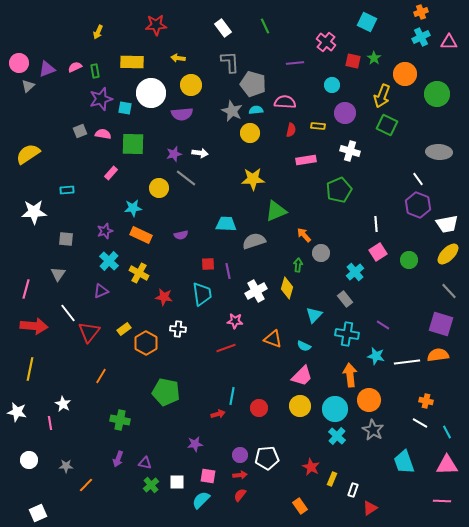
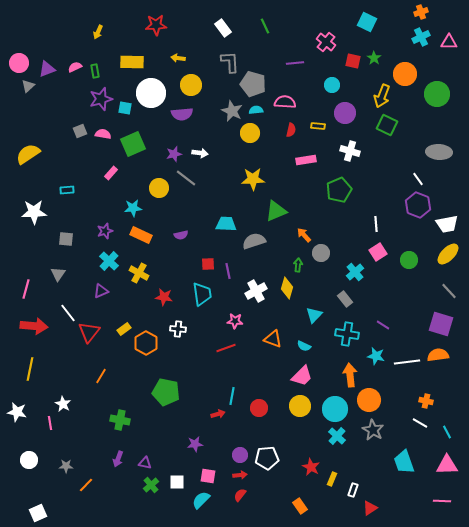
green square at (133, 144): rotated 25 degrees counterclockwise
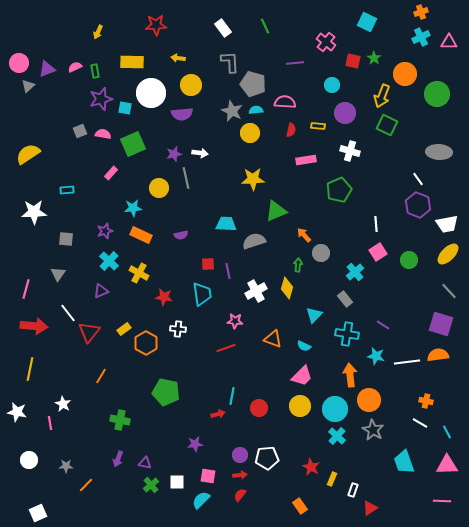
gray line at (186, 178): rotated 40 degrees clockwise
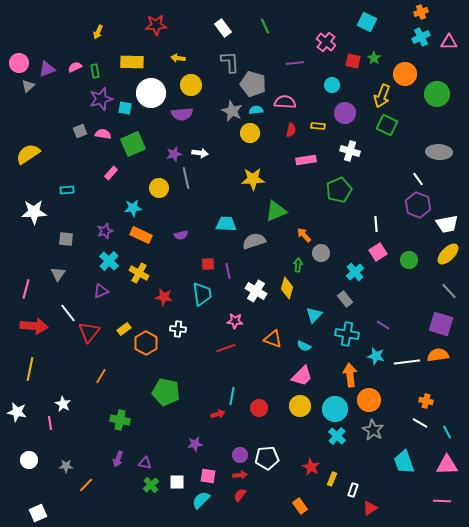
white cross at (256, 291): rotated 30 degrees counterclockwise
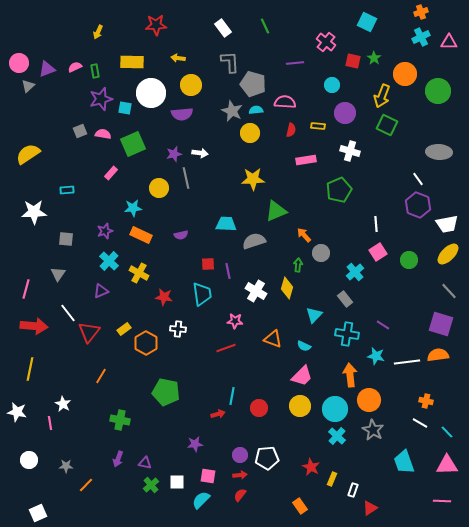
green circle at (437, 94): moved 1 px right, 3 px up
cyan line at (447, 432): rotated 16 degrees counterclockwise
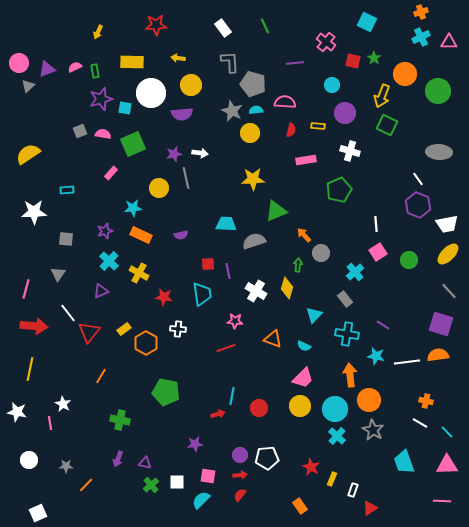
pink trapezoid at (302, 376): moved 1 px right, 2 px down
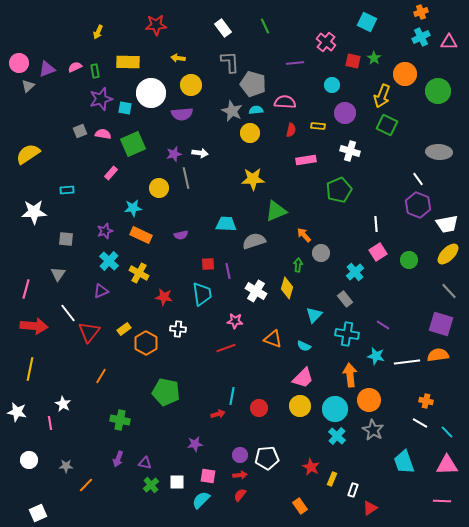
yellow rectangle at (132, 62): moved 4 px left
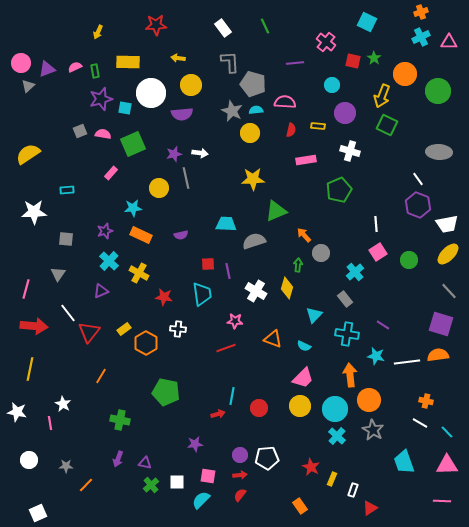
pink circle at (19, 63): moved 2 px right
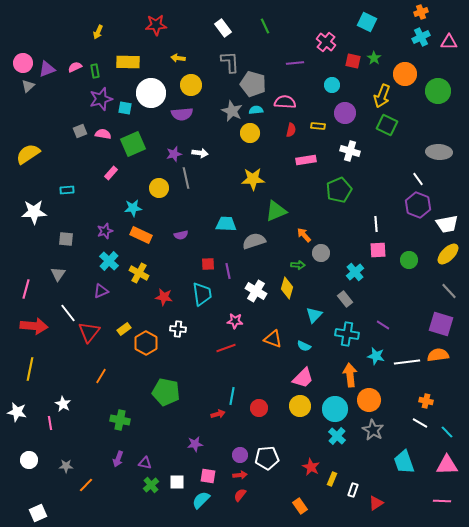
pink circle at (21, 63): moved 2 px right
pink square at (378, 252): moved 2 px up; rotated 30 degrees clockwise
green arrow at (298, 265): rotated 88 degrees clockwise
red triangle at (370, 508): moved 6 px right, 5 px up
